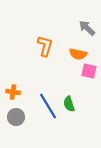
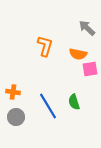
pink square: moved 1 px right, 2 px up; rotated 21 degrees counterclockwise
green semicircle: moved 5 px right, 2 px up
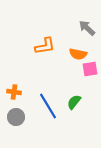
orange L-shape: rotated 65 degrees clockwise
orange cross: moved 1 px right
green semicircle: rotated 56 degrees clockwise
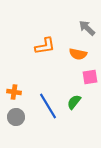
pink square: moved 8 px down
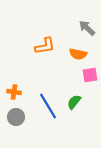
pink square: moved 2 px up
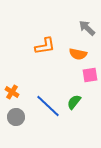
orange cross: moved 2 px left; rotated 24 degrees clockwise
blue line: rotated 16 degrees counterclockwise
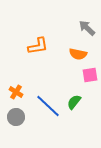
orange L-shape: moved 7 px left
orange cross: moved 4 px right
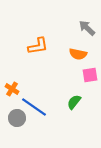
orange cross: moved 4 px left, 3 px up
blue line: moved 14 px left, 1 px down; rotated 8 degrees counterclockwise
gray circle: moved 1 px right, 1 px down
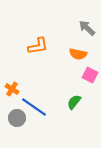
pink square: rotated 35 degrees clockwise
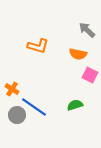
gray arrow: moved 2 px down
orange L-shape: rotated 25 degrees clockwise
green semicircle: moved 1 px right, 3 px down; rotated 35 degrees clockwise
gray circle: moved 3 px up
